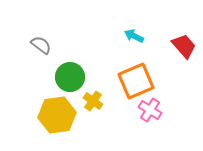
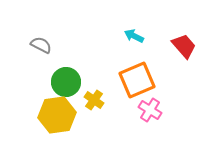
gray semicircle: rotated 10 degrees counterclockwise
green circle: moved 4 px left, 5 px down
orange square: moved 1 px right, 1 px up
yellow cross: moved 1 px right, 1 px up
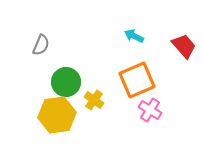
gray semicircle: rotated 85 degrees clockwise
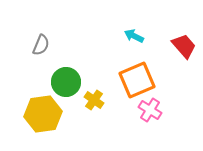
yellow hexagon: moved 14 px left, 1 px up
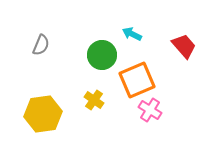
cyan arrow: moved 2 px left, 2 px up
green circle: moved 36 px right, 27 px up
